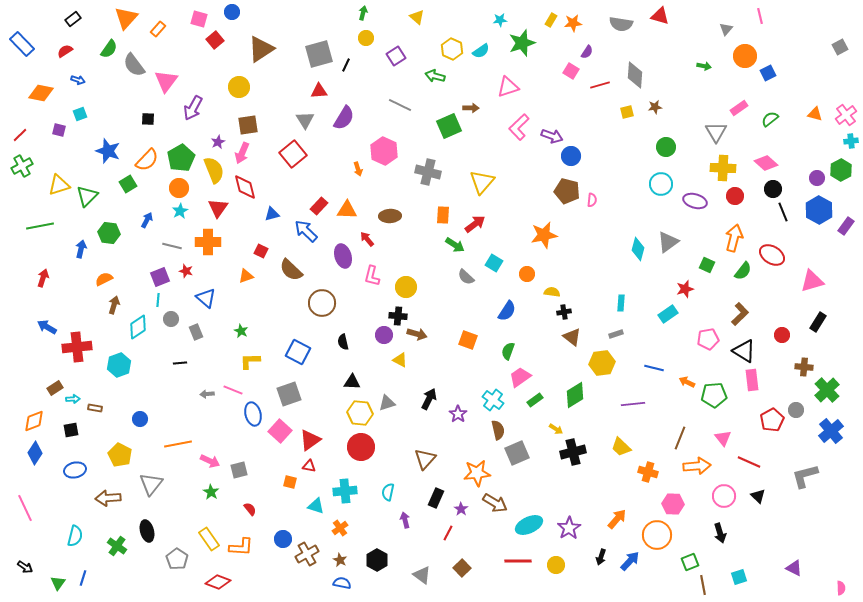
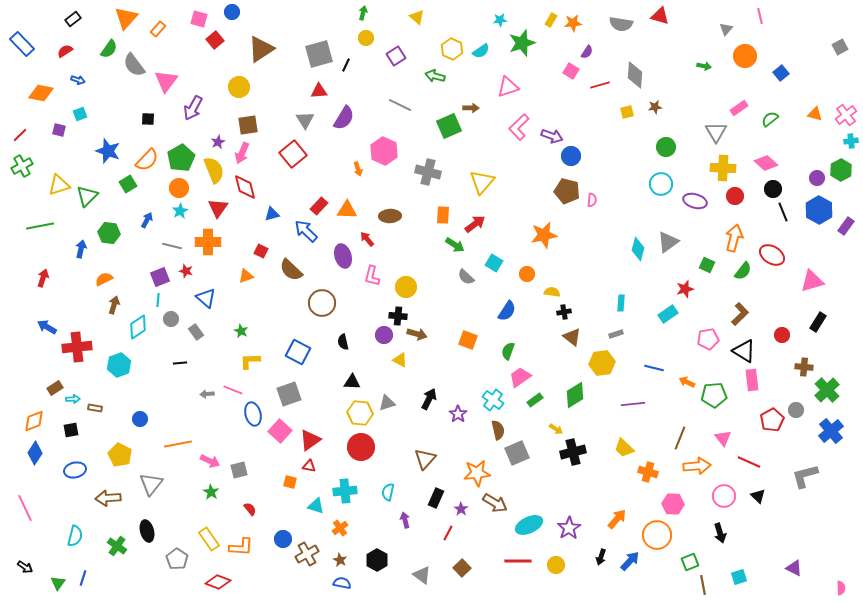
blue square at (768, 73): moved 13 px right; rotated 14 degrees counterclockwise
gray rectangle at (196, 332): rotated 14 degrees counterclockwise
yellow trapezoid at (621, 447): moved 3 px right, 1 px down
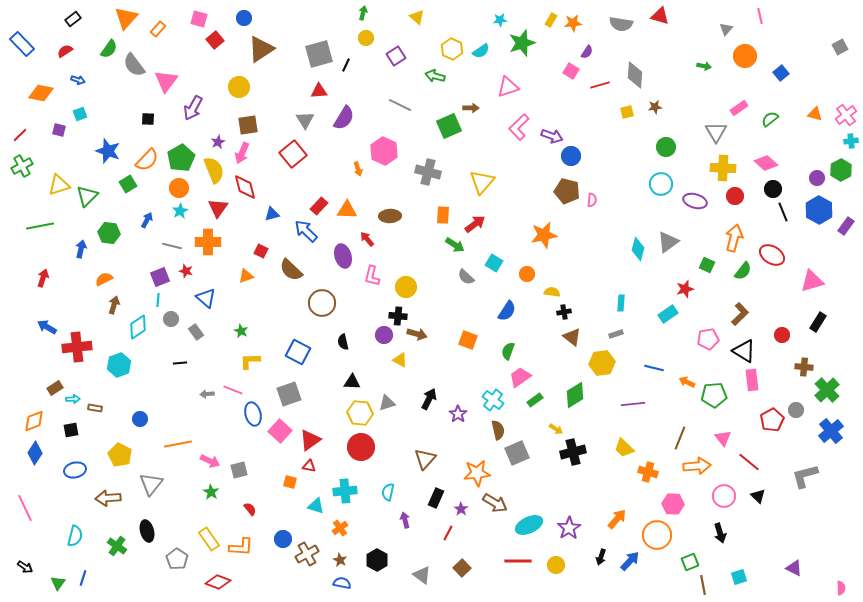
blue circle at (232, 12): moved 12 px right, 6 px down
red line at (749, 462): rotated 15 degrees clockwise
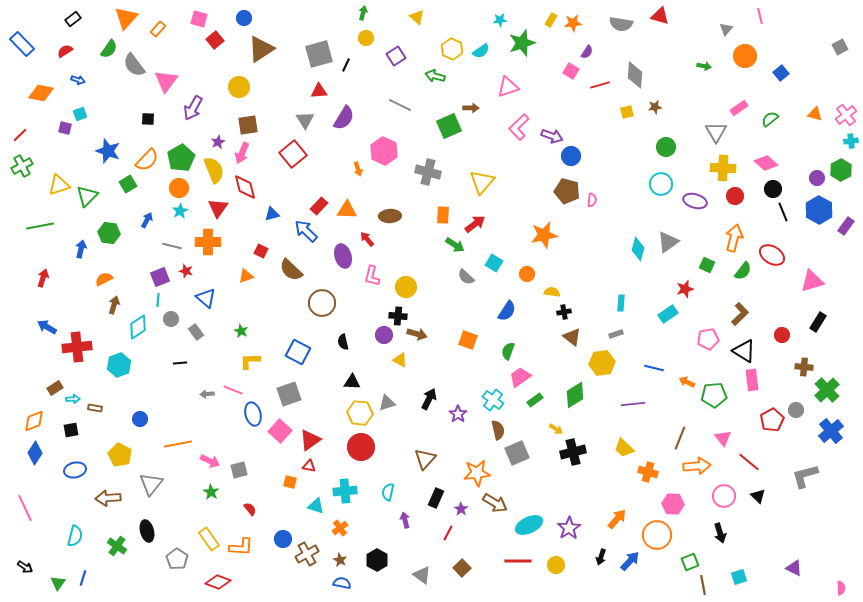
purple square at (59, 130): moved 6 px right, 2 px up
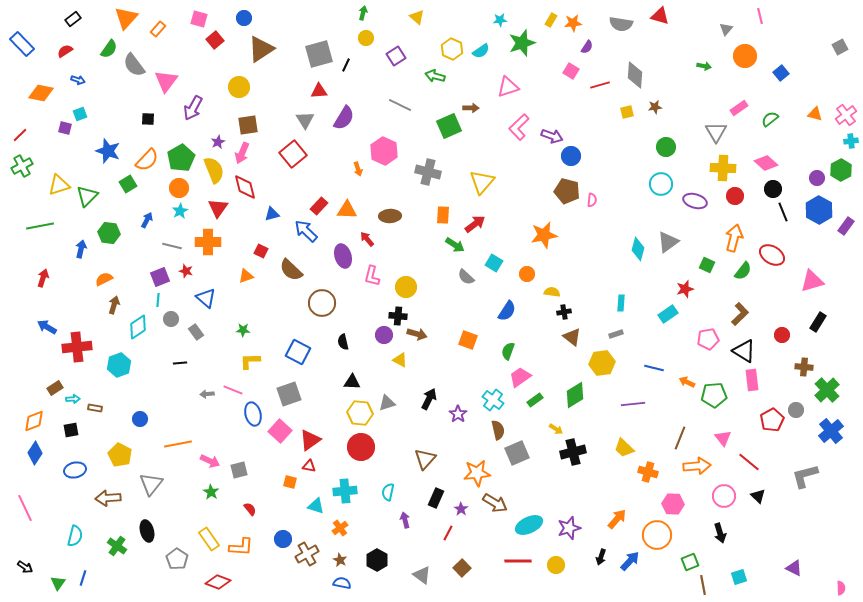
purple semicircle at (587, 52): moved 5 px up
green star at (241, 331): moved 2 px right, 1 px up; rotated 24 degrees counterclockwise
purple star at (569, 528): rotated 15 degrees clockwise
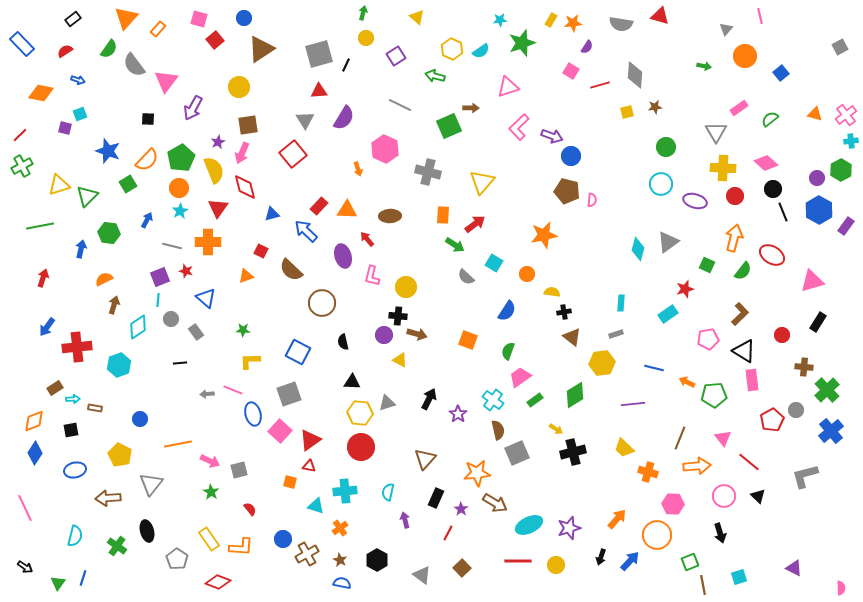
pink hexagon at (384, 151): moved 1 px right, 2 px up
blue arrow at (47, 327): rotated 84 degrees counterclockwise
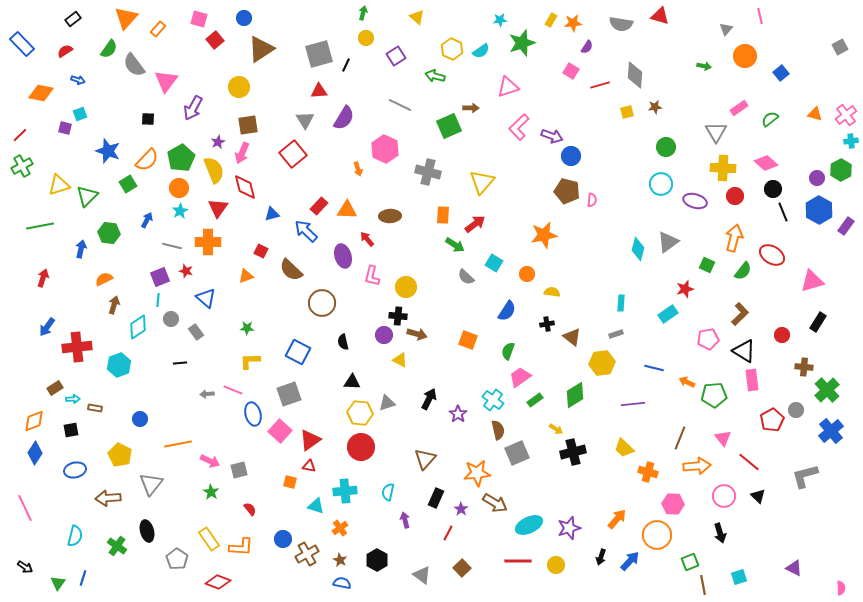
black cross at (564, 312): moved 17 px left, 12 px down
green star at (243, 330): moved 4 px right, 2 px up
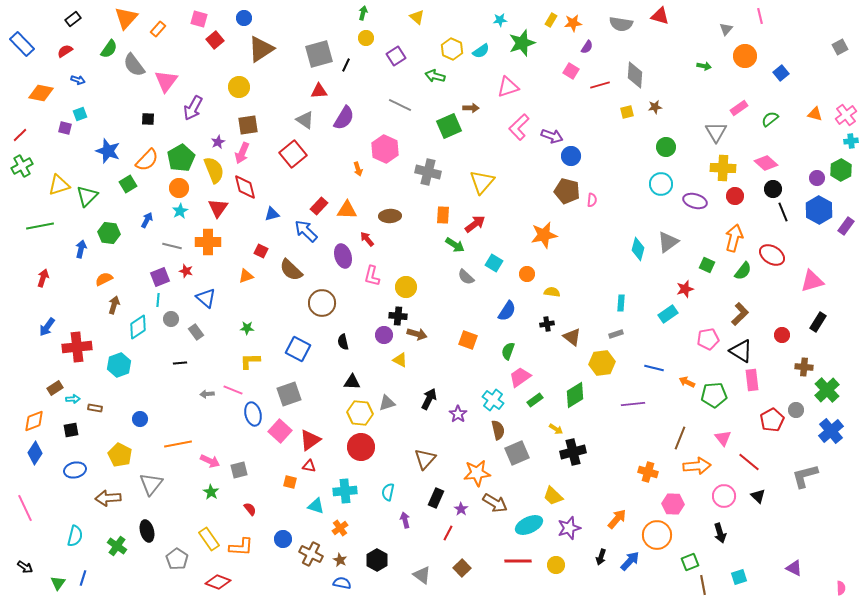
gray triangle at (305, 120): rotated 24 degrees counterclockwise
black triangle at (744, 351): moved 3 px left
blue square at (298, 352): moved 3 px up
yellow trapezoid at (624, 448): moved 71 px left, 48 px down
brown cross at (307, 554): moved 4 px right; rotated 35 degrees counterclockwise
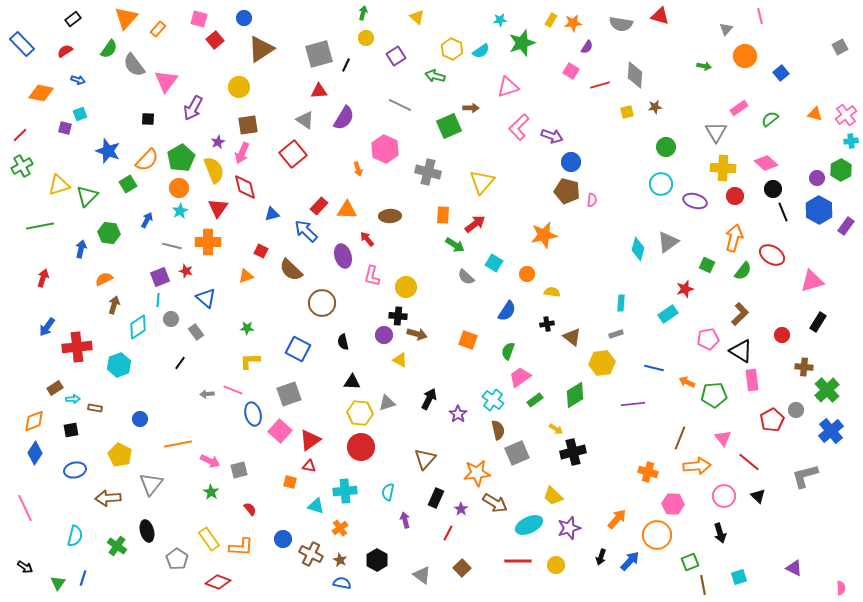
blue circle at (571, 156): moved 6 px down
black line at (180, 363): rotated 48 degrees counterclockwise
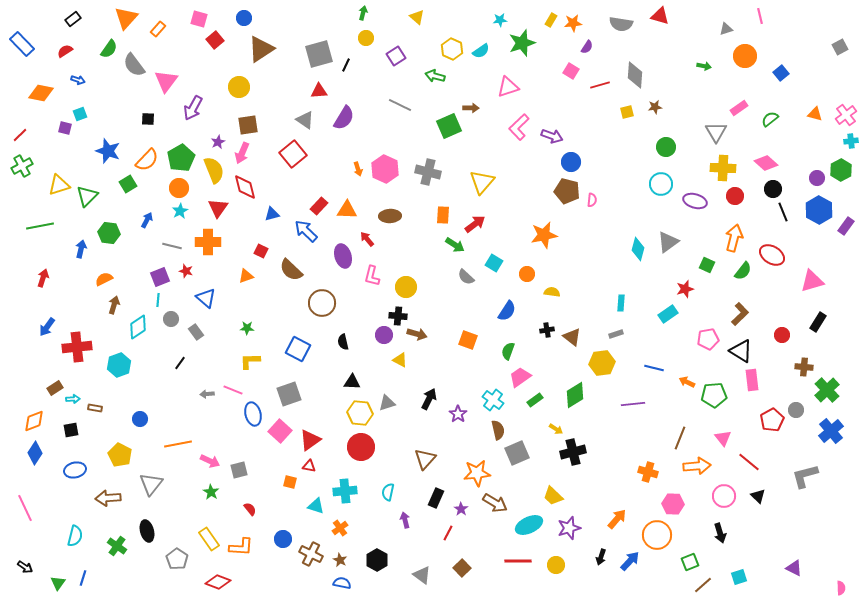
gray triangle at (726, 29): rotated 32 degrees clockwise
pink hexagon at (385, 149): moved 20 px down
black cross at (547, 324): moved 6 px down
brown line at (703, 585): rotated 60 degrees clockwise
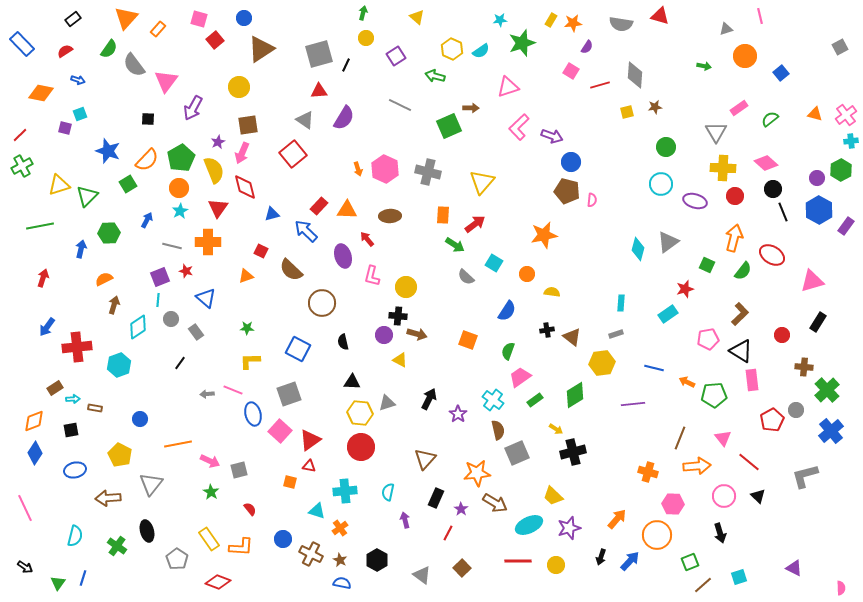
green hexagon at (109, 233): rotated 10 degrees counterclockwise
cyan triangle at (316, 506): moved 1 px right, 5 px down
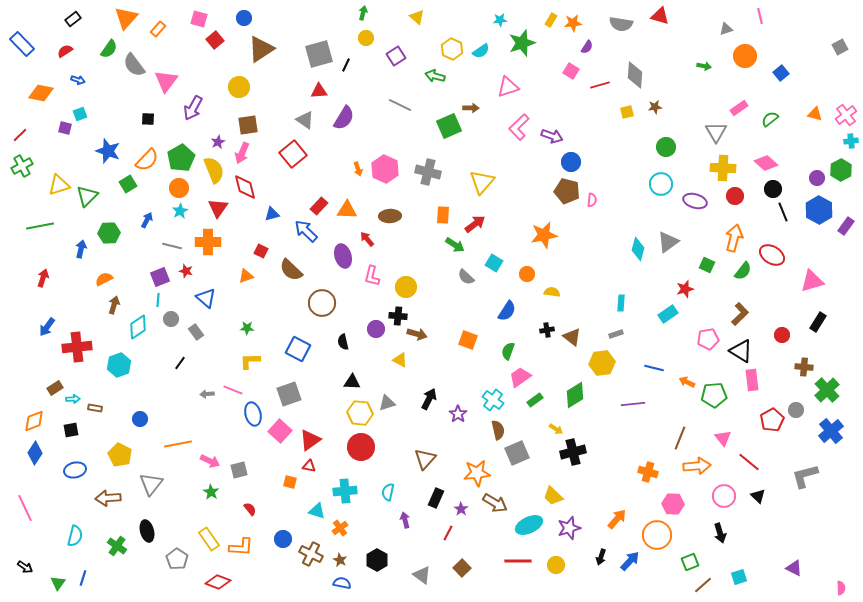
purple circle at (384, 335): moved 8 px left, 6 px up
